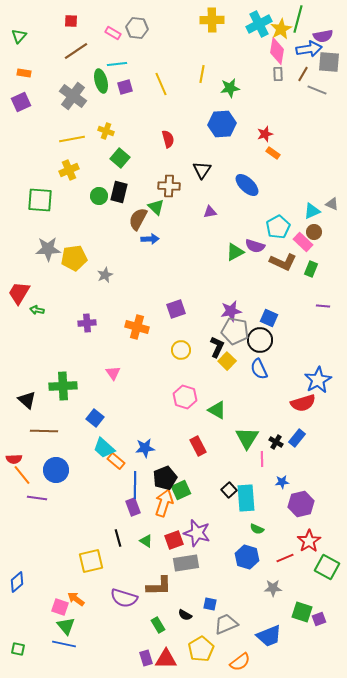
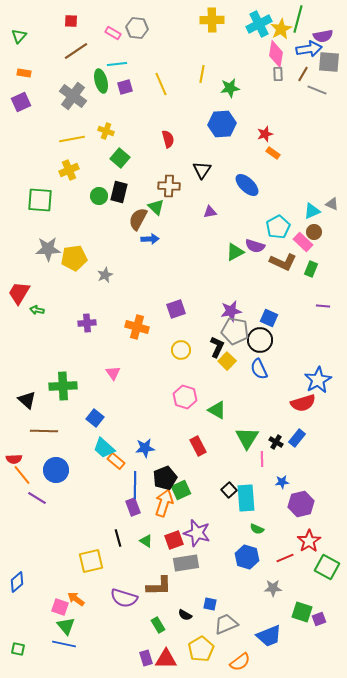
pink diamond at (277, 51): moved 1 px left, 3 px down
purple line at (37, 498): rotated 24 degrees clockwise
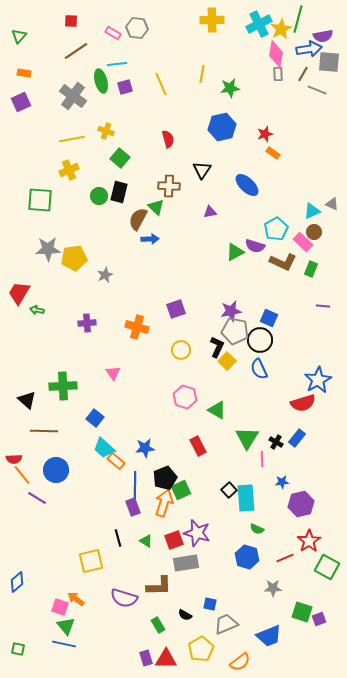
blue hexagon at (222, 124): moved 3 px down; rotated 8 degrees counterclockwise
cyan pentagon at (278, 227): moved 2 px left, 2 px down
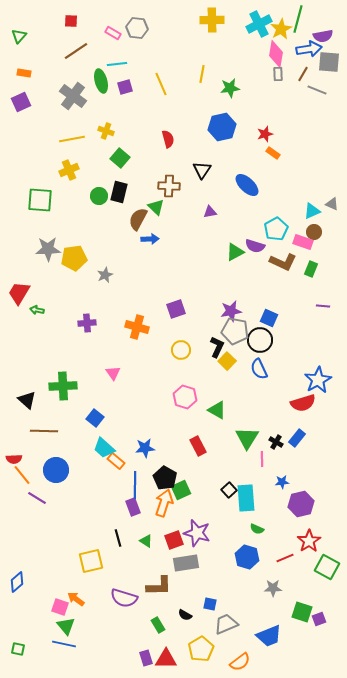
pink rectangle at (303, 242): rotated 24 degrees counterclockwise
black pentagon at (165, 478): rotated 20 degrees counterclockwise
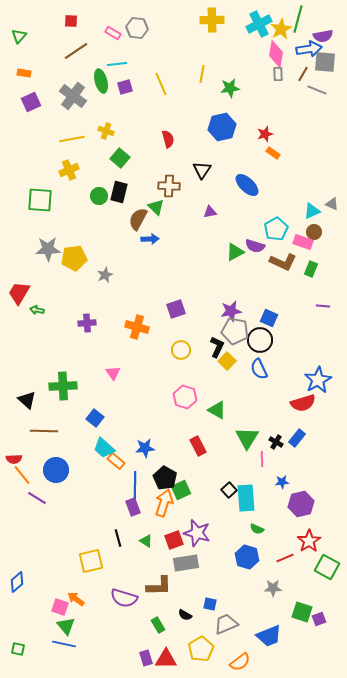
gray square at (329, 62): moved 4 px left
purple square at (21, 102): moved 10 px right
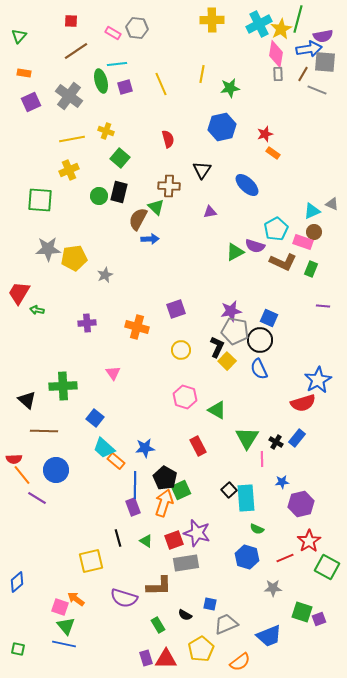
gray cross at (73, 96): moved 4 px left
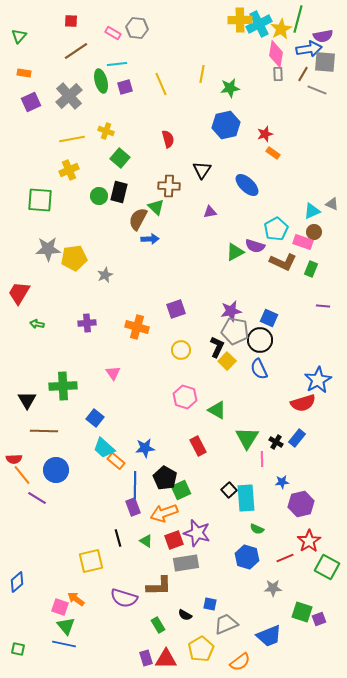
yellow cross at (212, 20): moved 28 px right
gray cross at (69, 96): rotated 12 degrees clockwise
blue hexagon at (222, 127): moved 4 px right, 2 px up
green arrow at (37, 310): moved 14 px down
black triangle at (27, 400): rotated 18 degrees clockwise
orange arrow at (164, 503): moved 10 px down; rotated 128 degrees counterclockwise
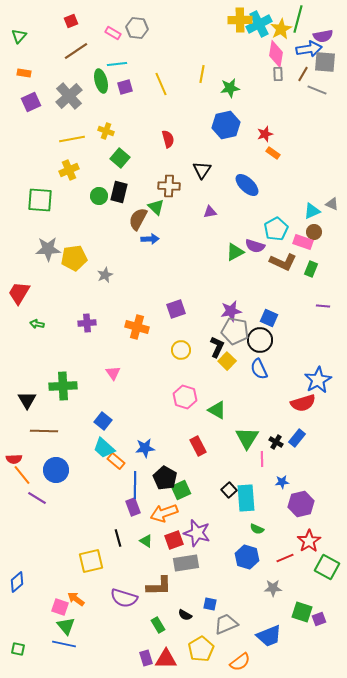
red square at (71, 21): rotated 24 degrees counterclockwise
blue square at (95, 418): moved 8 px right, 3 px down
